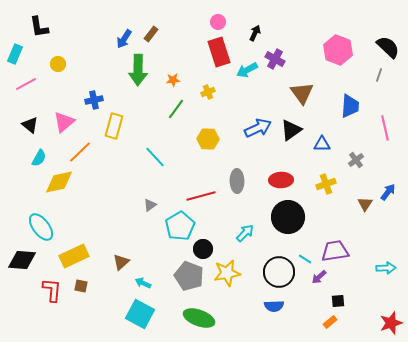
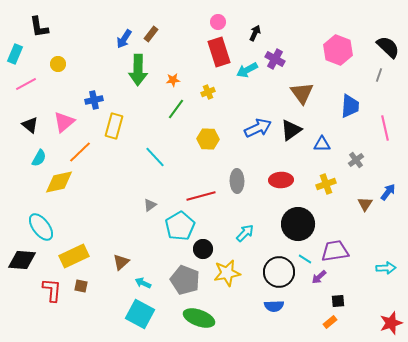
black circle at (288, 217): moved 10 px right, 7 px down
gray pentagon at (189, 276): moved 4 px left, 4 px down
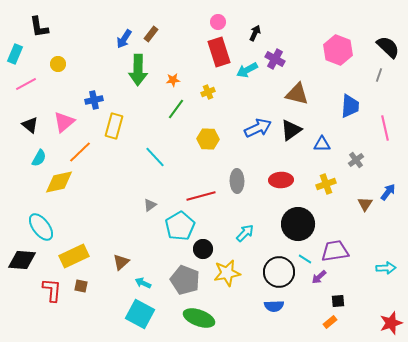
brown triangle at (302, 93): moved 5 px left, 1 px down; rotated 40 degrees counterclockwise
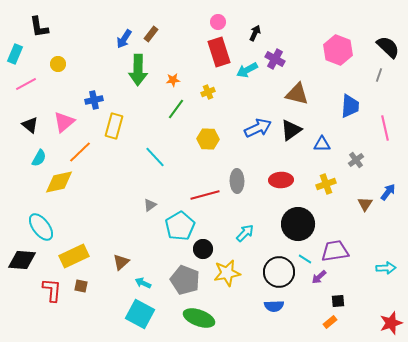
red line at (201, 196): moved 4 px right, 1 px up
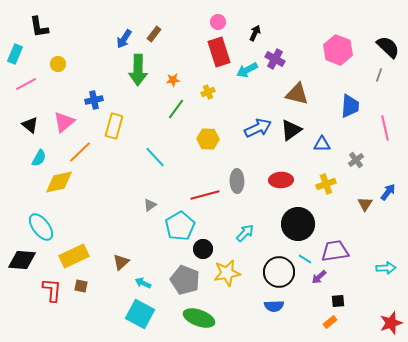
brown rectangle at (151, 34): moved 3 px right
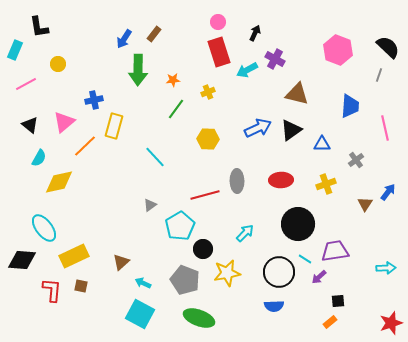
cyan rectangle at (15, 54): moved 4 px up
orange line at (80, 152): moved 5 px right, 6 px up
cyan ellipse at (41, 227): moved 3 px right, 1 px down
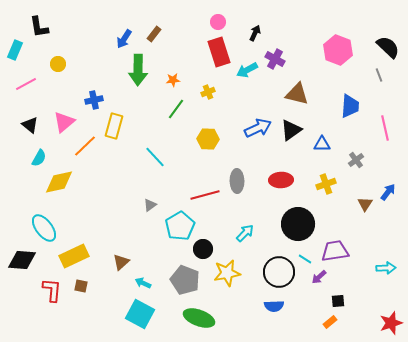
gray line at (379, 75): rotated 40 degrees counterclockwise
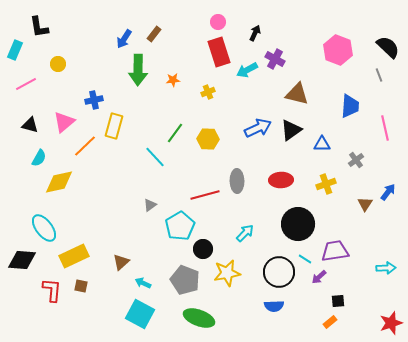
green line at (176, 109): moved 1 px left, 24 px down
black triangle at (30, 125): rotated 24 degrees counterclockwise
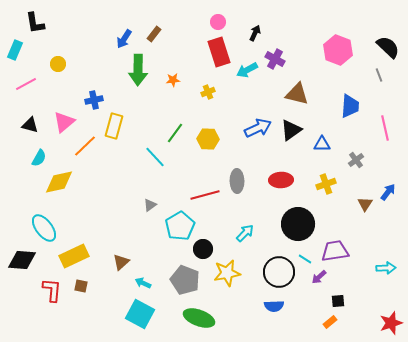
black L-shape at (39, 27): moved 4 px left, 4 px up
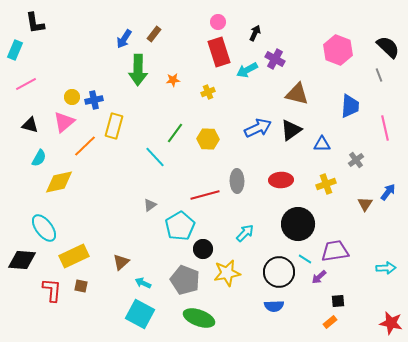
yellow circle at (58, 64): moved 14 px right, 33 px down
red star at (391, 323): rotated 30 degrees clockwise
